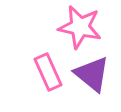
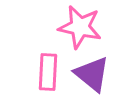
pink rectangle: rotated 27 degrees clockwise
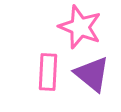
pink star: rotated 9 degrees clockwise
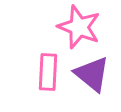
pink star: moved 1 px left
